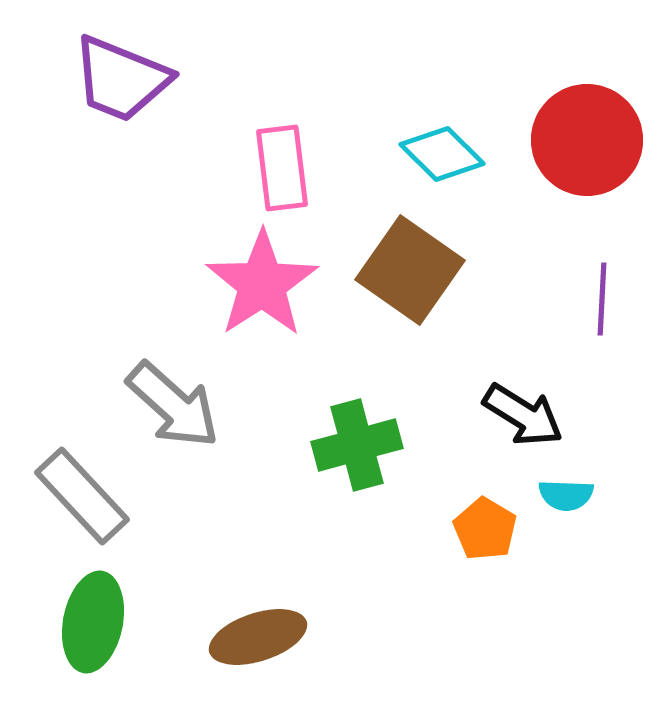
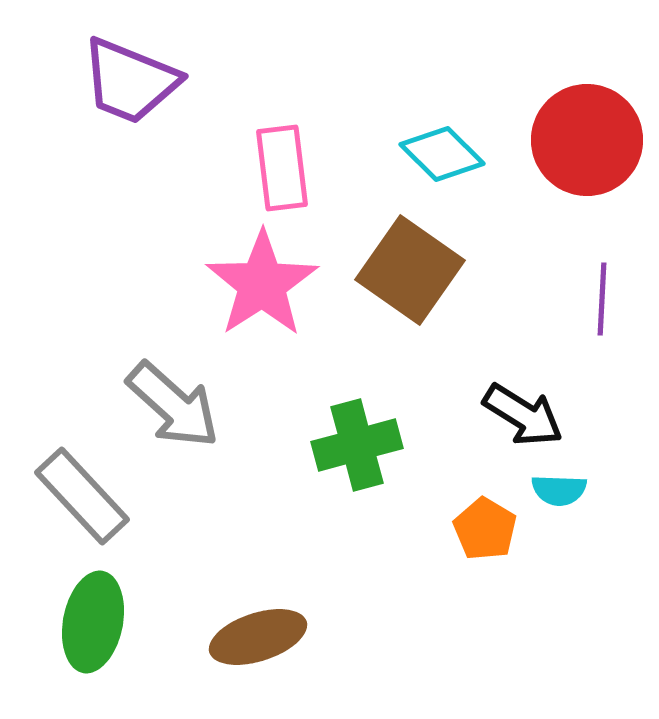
purple trapezoid: moved 9 px right, 2 px down
cyan semicircle: moved 7 px left, 5 px up
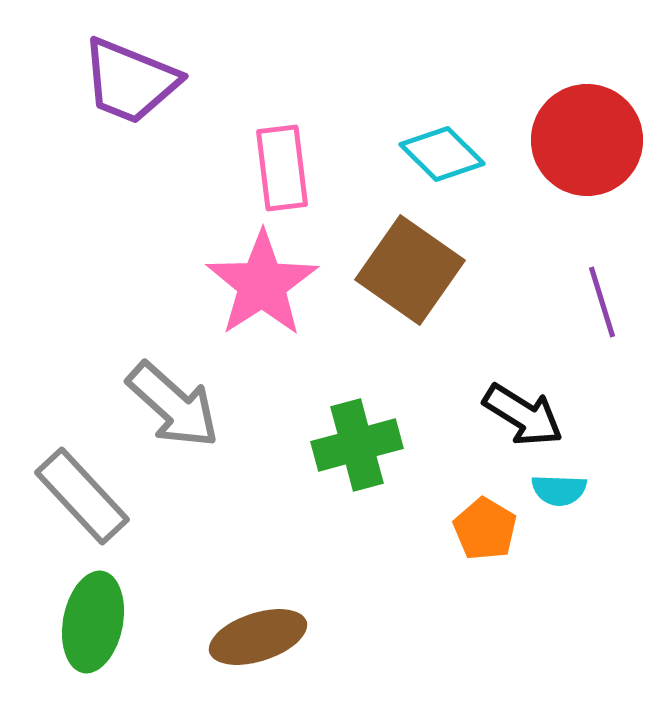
purple line: moved 3 px down; rotated 20 degrees counterclockwise
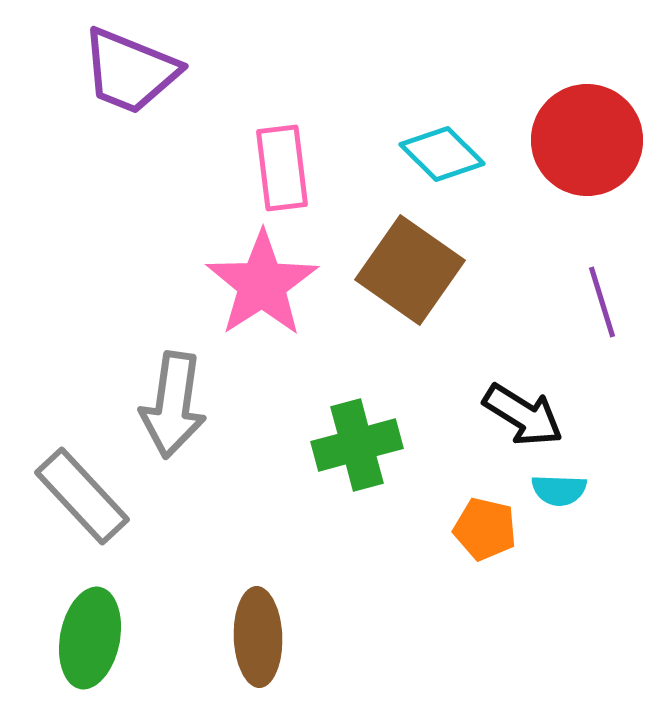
purple trapezoid: moved 10 px up
gray arrow: rotated 56 degrees clockwise
orange pentagon: rotated 18 degrees counterclockwise
green ellipse: moved 3 px left, 16 px down
brown ellipse: rotated 74 degrees counterclockwise
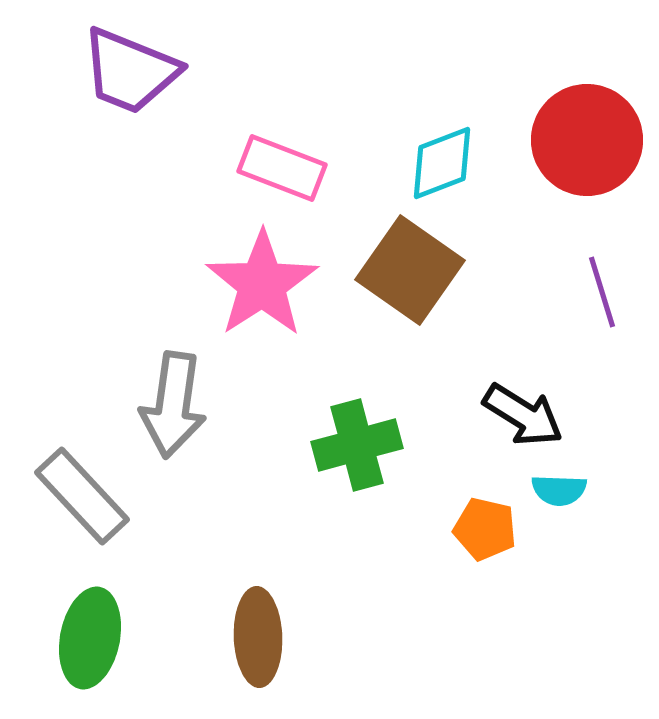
cyan diamond: moved 9 px down; rotated 66 degrees counterclockwise
pink rectangle: rotated 62 degrees counterclockwise
purple line: moved 10 px up
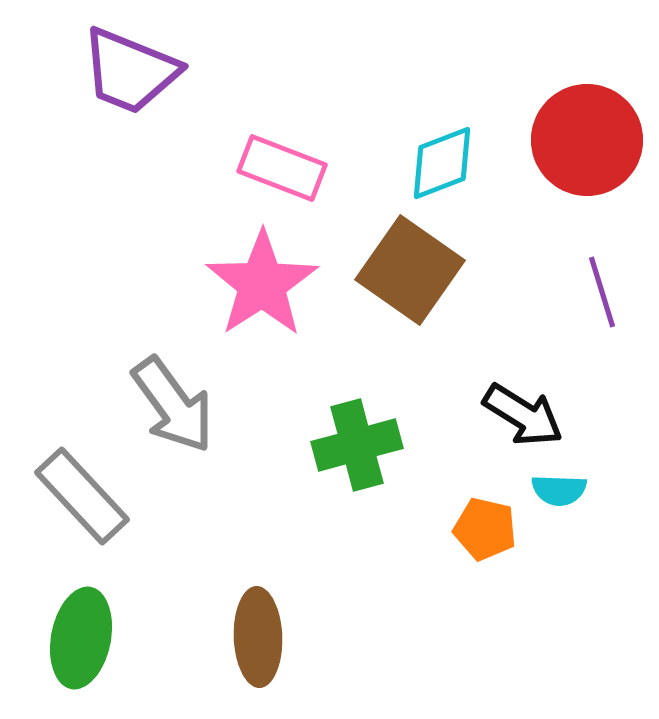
gray arrow: rotated 44 degrees counterclockwise
green ellipse: moved 9 px left
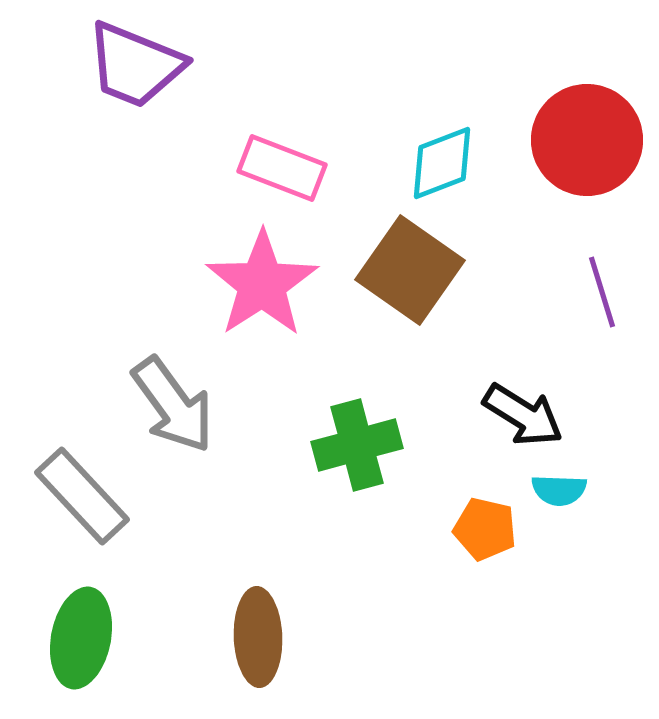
purple trapezoid: moved 5 px right, 6 px up
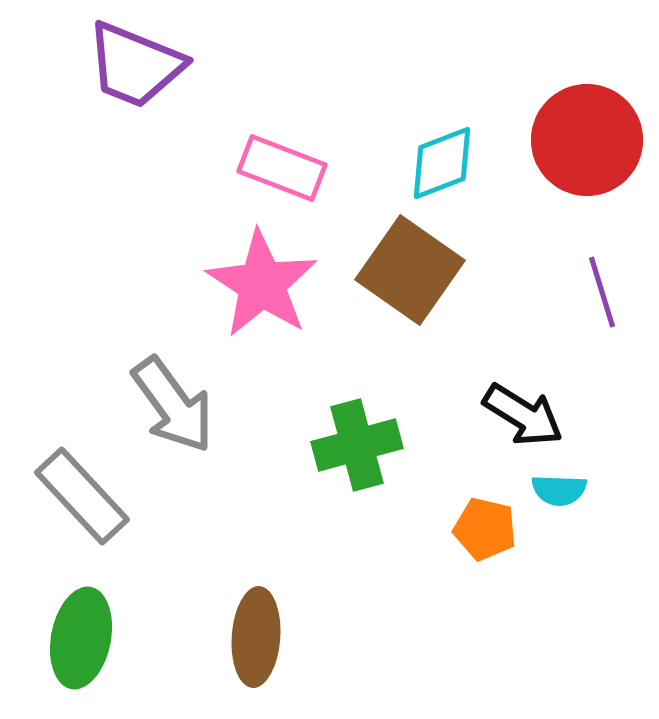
pink star: rotated 6 degrees counterclockwise
brown ellipse: moved 2 px left; rotated 6 degrees clockwise
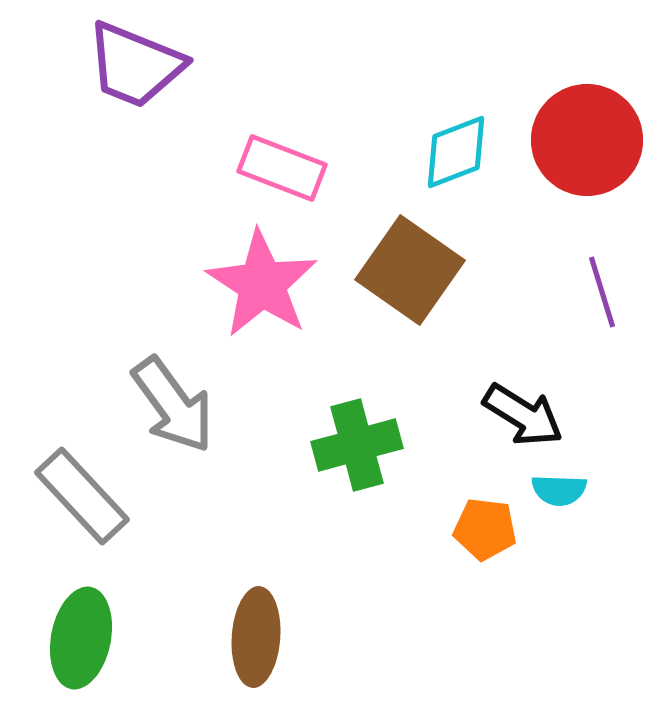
cyan diamond: moved 14 px right, 11 px up
orange pentagon: rotated 6 degrees counterclockwise
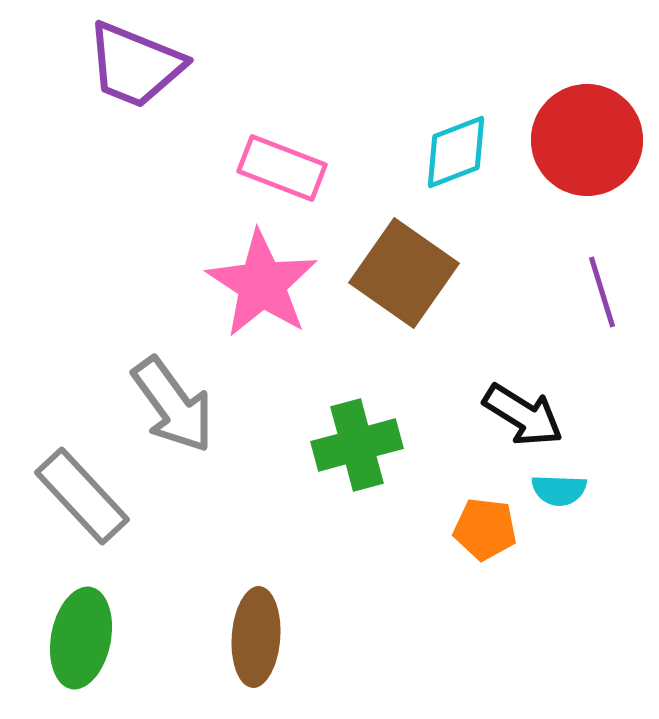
brown square: moved 6 px left, 3 px down
